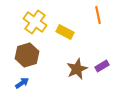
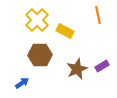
yellow cross: moved 2 px right, 2 px up; rotated 10 degrees clockwise
yellow rectangle: moved 1 px up
brown hexagon: moved 13 px right; rotated 15 degrees clockwise
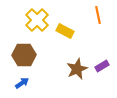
brown hexagon: moved 16 px left
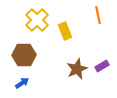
yellow rectangle: rotated 42 degrees clockwise
